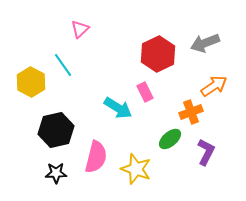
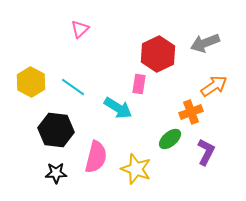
cyan line: moved 10 px right, 22 px down; rotated 20 degrees counterclockwise
pink rectangle: moved 6 px left, 8 px up; rotated 36 degrees clockwise
black hexagon: rotated 20 degrees clockwise
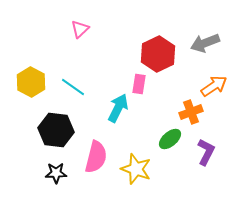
cyan arrow: rotated 96 degrees counterclockwise
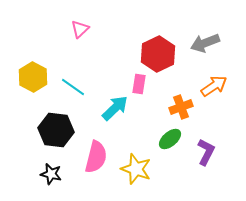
yellow hexagon: moved 2 px right, 5 px up
cyan arrow: moved 3 px left; rotated 20 degrees clockwise
orange cross: moved 10 px left, 5 px up
black star: moved 5 px left, 1 px down; rotated 15 degrees clockwise
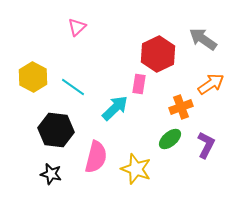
pink triangle: moved 3 px left, 2 px up
gray arrow: moved 2 px left, 4 px up; rotated 56 degrees clockwise
orange arrow: moved 3 px left, 2 px up
purple L-shape: moved 7 px up
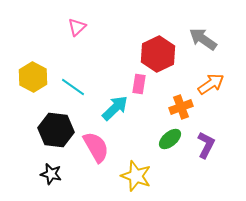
pink semicircle: moved 10 px up; rotated 44 degrees counterclockwise
yellow star: moved 7 px down
